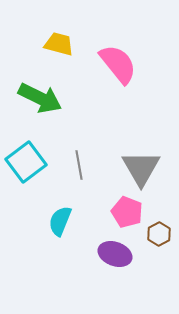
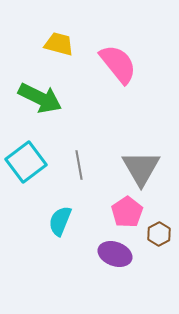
pink pentagon: rotated 16 degrees clockwise
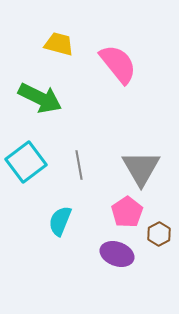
purple ellipse: moved 2 px right
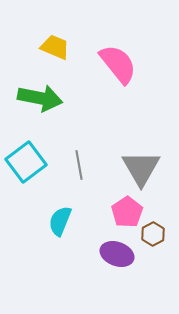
yellow trapezoid: moved 4 px left, 3 px down; rotated 8 degrees clockwise
green arrow: rotated 15 degrees counterclockwise
brown hexagon: moved 6 px left
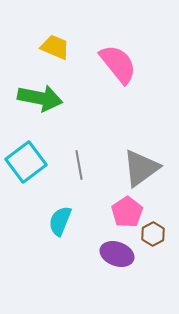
gray triangle: rotated 24 degrees clockwise
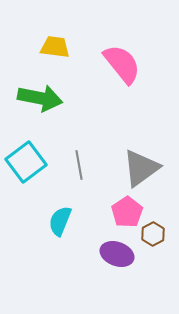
yellow trapezoid: rotated 16 degrees counterclockwise
pink semicircle: moved 4 px right
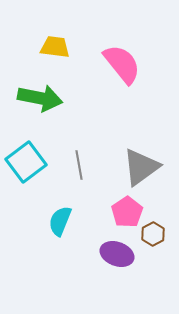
gray triangle: moved 1 px up
